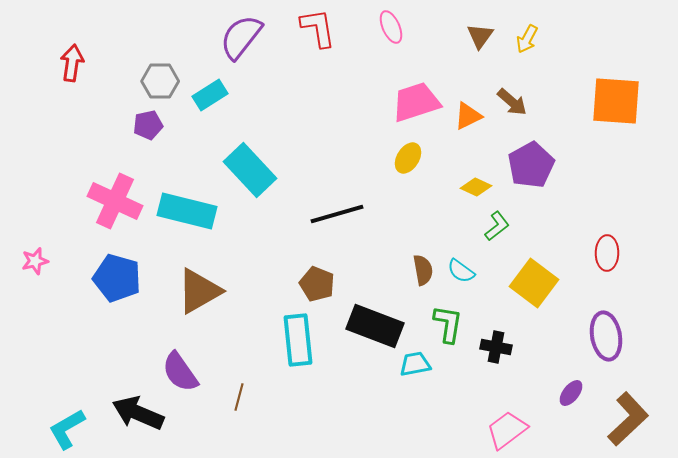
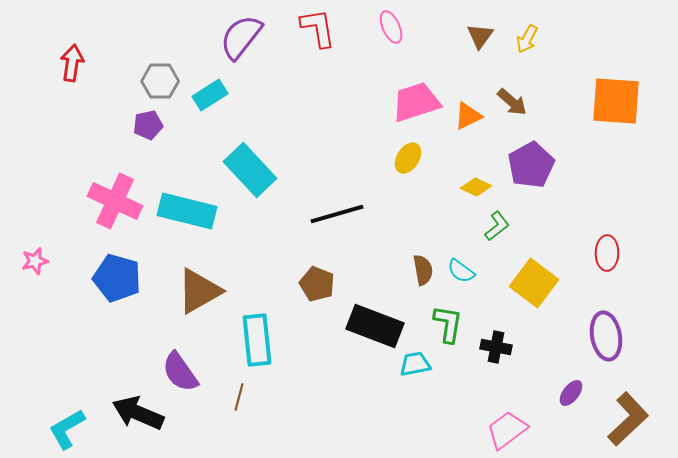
cyan rectangle at (298, 340): moved 41 px left
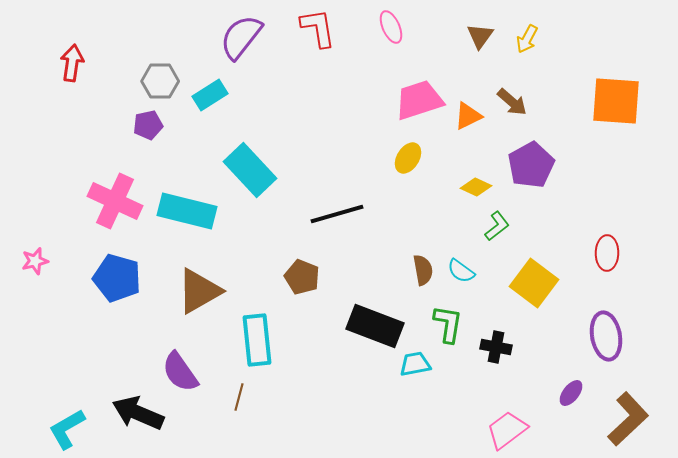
pink trapezoid at (416, 102): moved 3 px right, 2 px up
brown pentagon at (317, 284): moved 15 px left, 7 px up
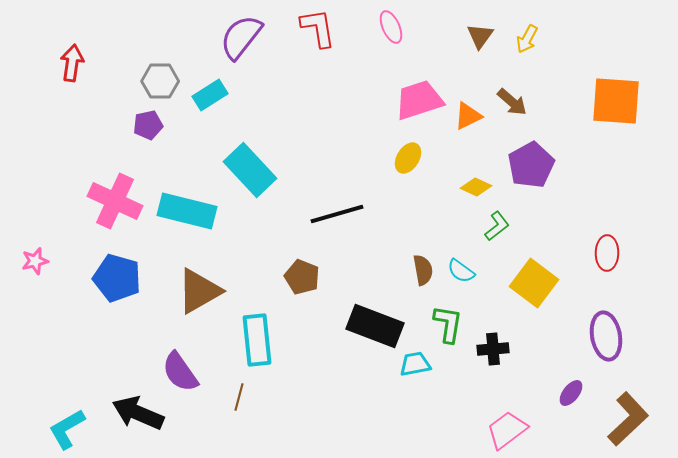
black cross at (496, 347): moved 3 px left, 2 px down; rotated 16 degrees counterclockwise
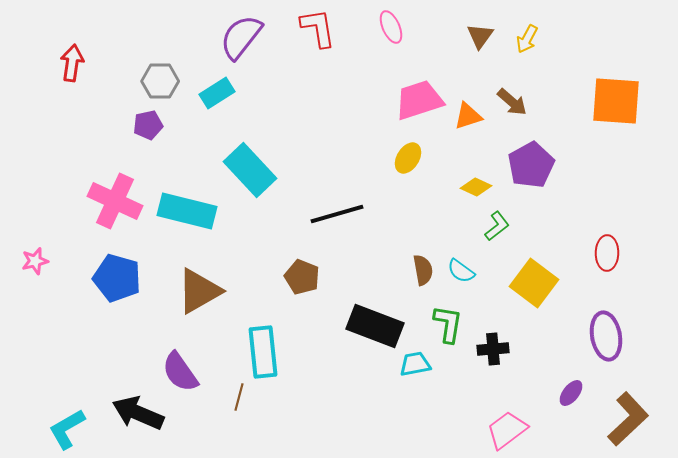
cyan rectangle at (210, 95): moved 7 px right, 2 px up
orange triangle at (468, 116): rotated 8 degrees clockwise
cyan rectangle at (257, 340): moved 6 px right, 12 px down
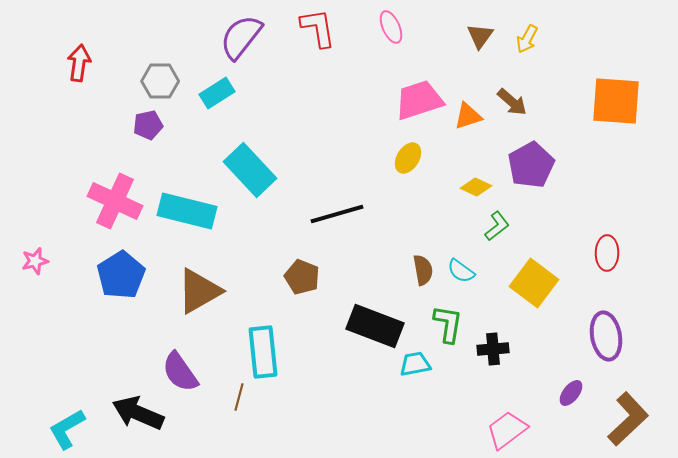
red arrow at (72, 63): moved 7 px right
blue pentagon at (117, 278): moved 4 px right, 3 px up; rotated 24 degrees clockwise
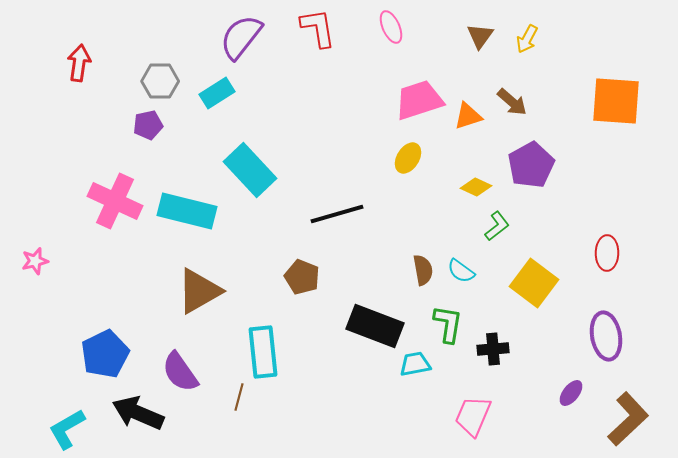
blue pentagon at (121, 275): moved 16 px left, 79 px down; rotated 6 degrees clockwise
pink trapezoid at (507, 430): moved 34 px left, 14 px up; rotated 30 degrees counterclockwise
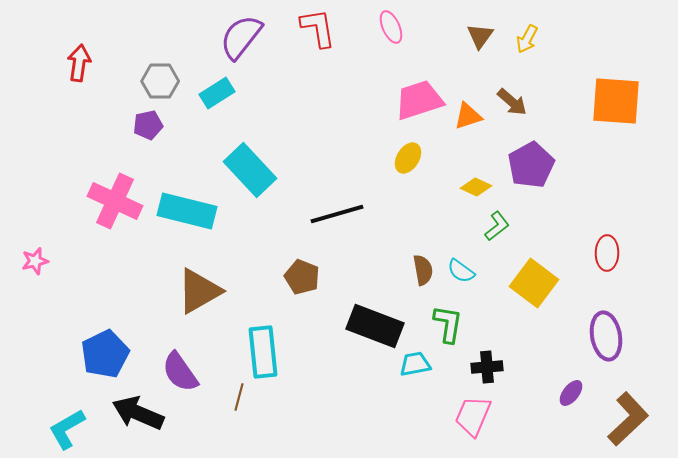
black cross at (493, 349): moved 6 px left, 18 px down
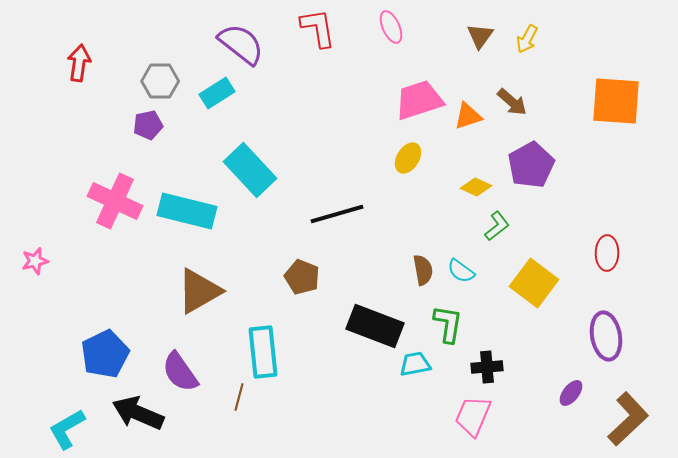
purple semicircle at (241, 37): moved 7 px down; rotated 90 degrees clockwise
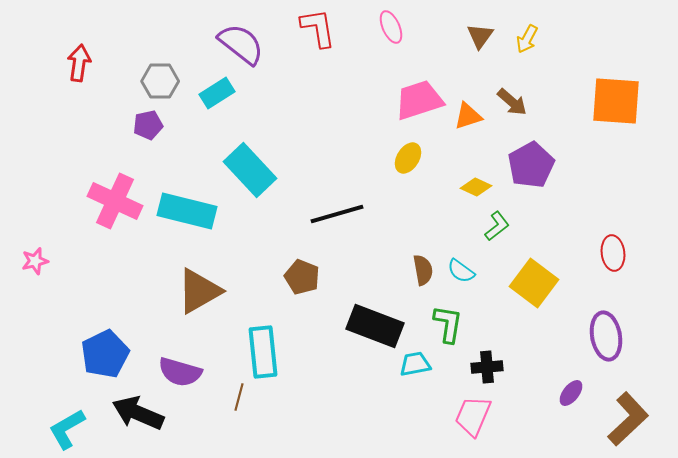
red ellipse at (607, 253): moved 6 px right; rotated 8 degrees counterclockwise
purple semicircle at (180, 372): rotated 39 degrees counterclockwise
